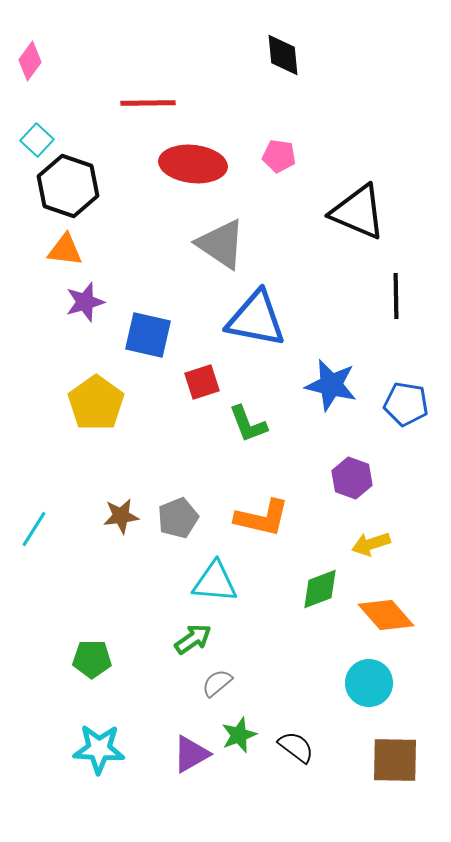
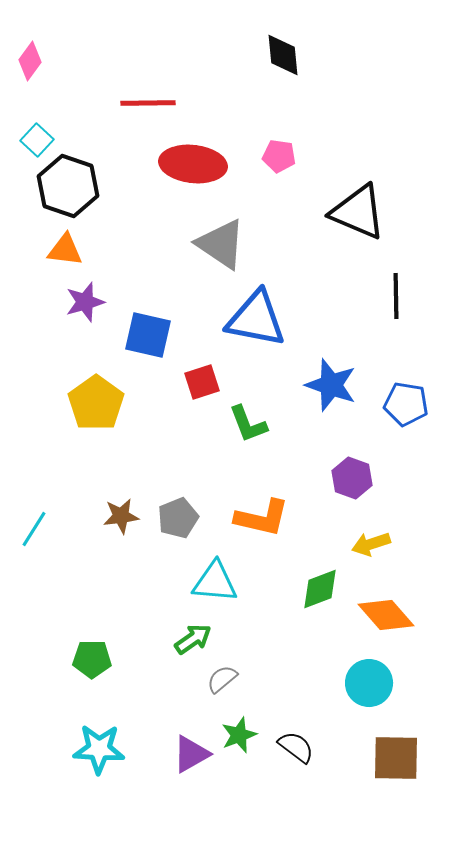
blue star: rotated 6 degrees clockwise
gray semicircle: moved 5 px right, 4 px up
brown square: moved 1 px right, 2 px up
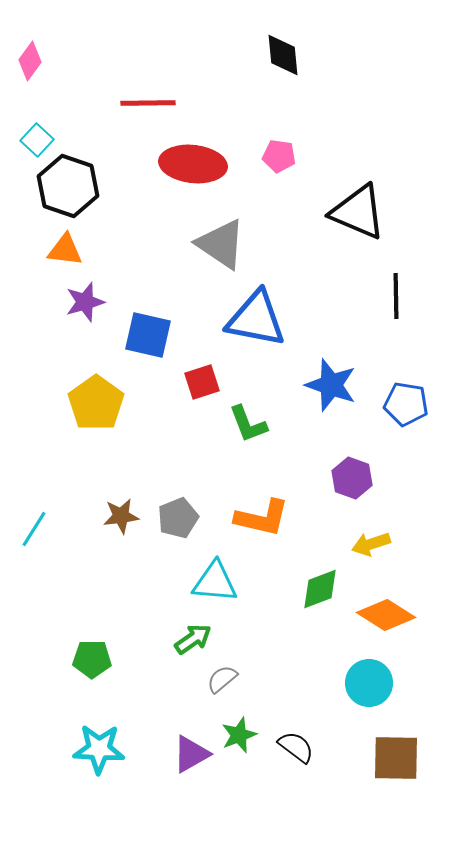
orange diamond: rotated 16 degrees counterclockwise
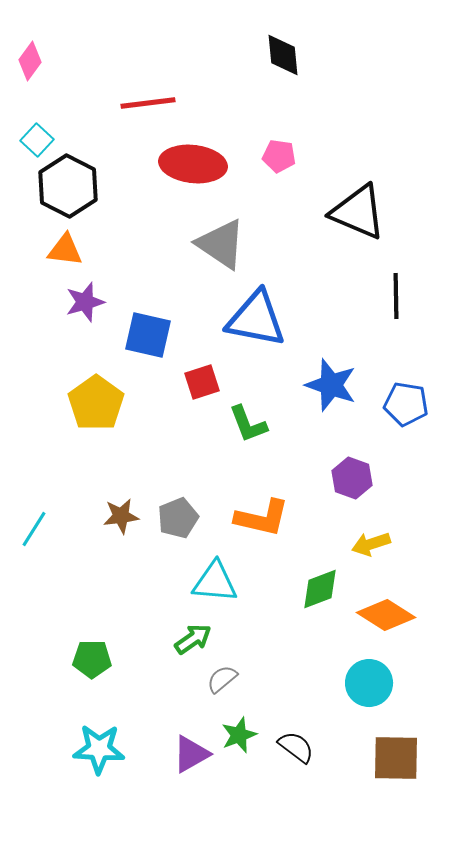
red line: rotated 6 degrees counterclockwise
black hexagon: rotated 8 degrees clockwise
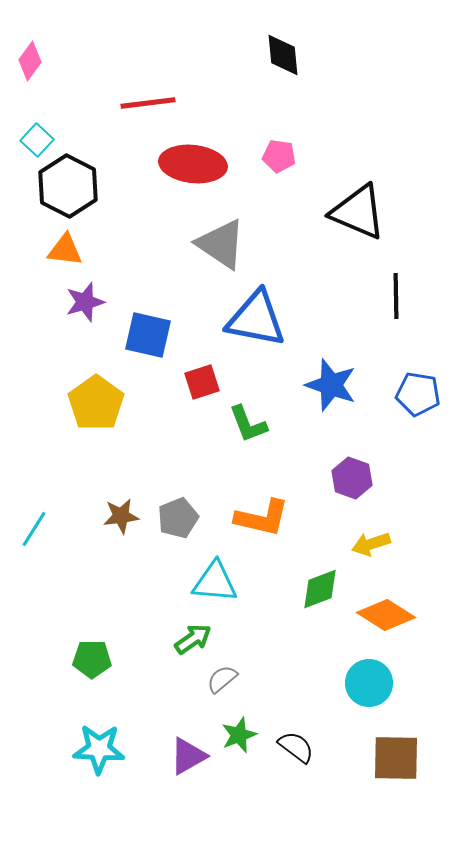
blue pentagon: moved 12 px right, 10 px up
purple triangle: moved 3 px left, 2 px down
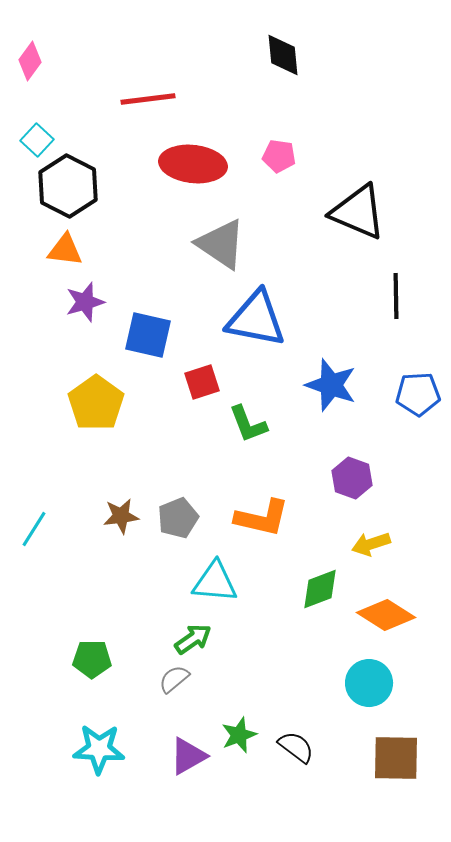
red line: moved 4 px up
blue pentagon: rotated 12 degrees counterclockwise
gray semicircle: moved 48 px left
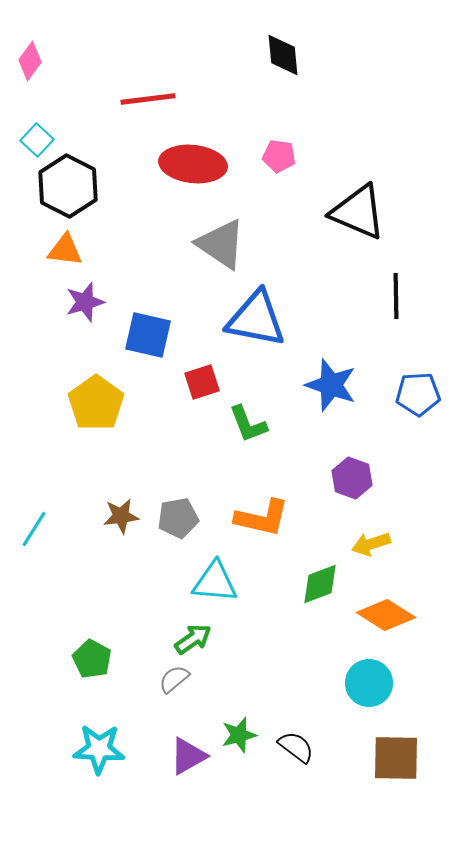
gray pentagon: rotated 12 degrees clockwise
green diamond: moved 5 px up
green pentagon: rotated 27 degrees clockwise
green star: rotated 6 degrees clockwise
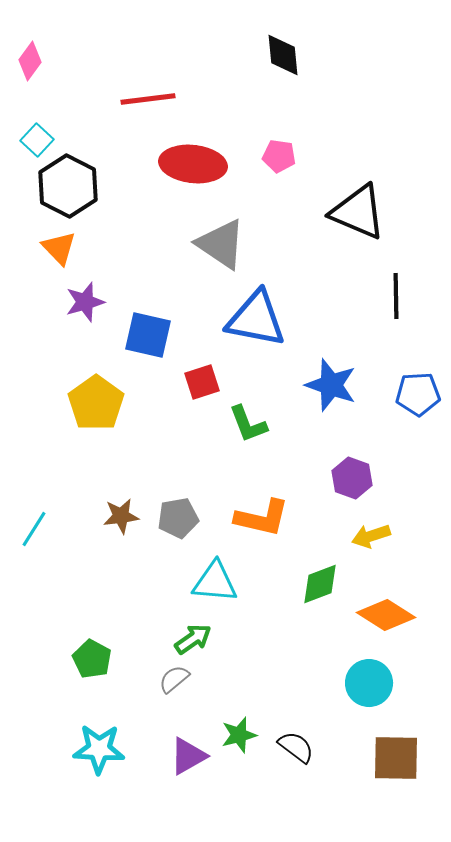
orange triangle: moved 6 px left, 2 px up; rotated 39 degrees clockwise
yellow arrow: moved 8 px up
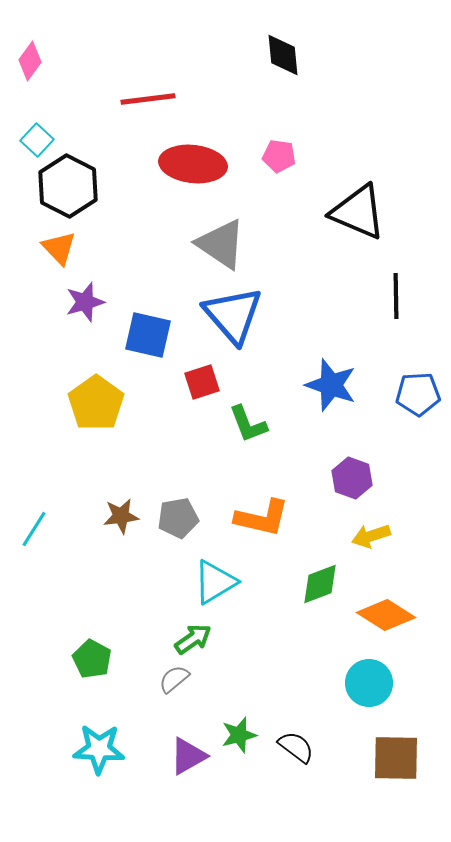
blue triangle: moved 23 px left, 4 px up; rotated 38 degrees clockwise
cyan triangle: rotated 36 degrees counterclockwise
